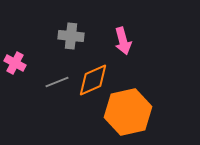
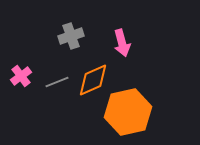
gray cross: rotated 25 degrees counterclockwise
pink arrow: moved 1 px left, 2 px down
pink cross: moved 6 px right, 13 px down; rotated 25 degrees clockwise
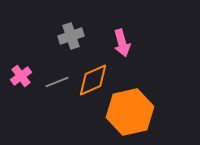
orange hexagon: moved 2 px right
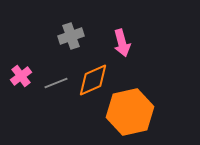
gray line: moved 1 px left, 1 px down
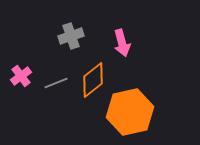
orange diamond: rotated 15 degrees counterclockwise
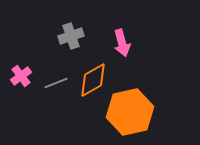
orange diamond: rotated 9 degrees clockwise
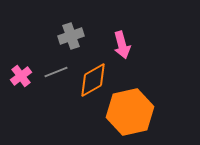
pink arrow: moved 2 px down
gray line: moved 11 px up
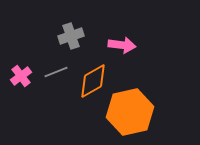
pink arrow: rotated 68 degrees counterclockwise
orange diamond: moved 1 px down
